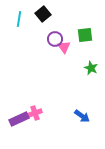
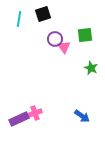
black square: rotated 21 degrees clockwise
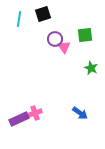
blue arrow: moved 2 px left, 3 px up
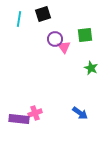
purple rectangle: rotated 30 degrees clockwise
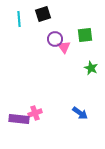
cyan line: rotated 14 degrees counterclockwise
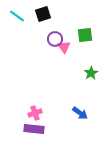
cyan line: moved 2 px left, 3 px up; rotated 49 degrees counterclockwise
green star: moved 5 px down; rotated 16 degrees clockwise
purple rectangle: moved 15 px right, 10 px down
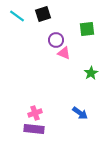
green square: moved 2 px right, 6 px up
purple circle: moved 1 px right, 1 px down
pink triangle: moved 6 px down; rotated 32 degrees counterclockwise
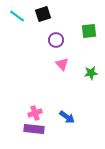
green square: moved 2 px right, 2 px down
pink triangle: moved 2 px left, 11 px down; rotated 24 degrees clockwise
green star: rotated 24 degrees clockwise
blue arrow: moved 13 px left, 4 px down
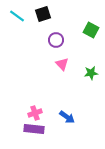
green square: moved 2 px right, 1 px up; rotated 35 degrees clockwise
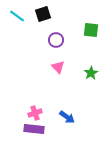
green square: rotated 21 degrees counterclockwise
pink triangle: moved 4 px left, 3 px down
green star: rotated 24 degrees counterclockwise
